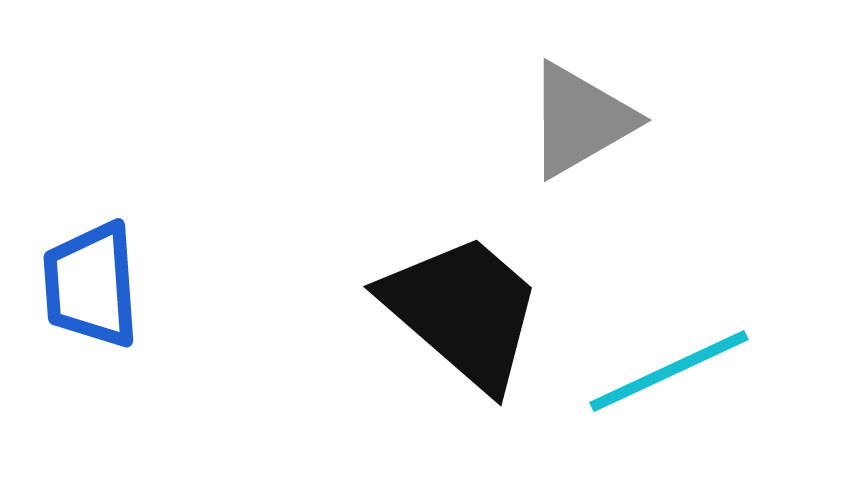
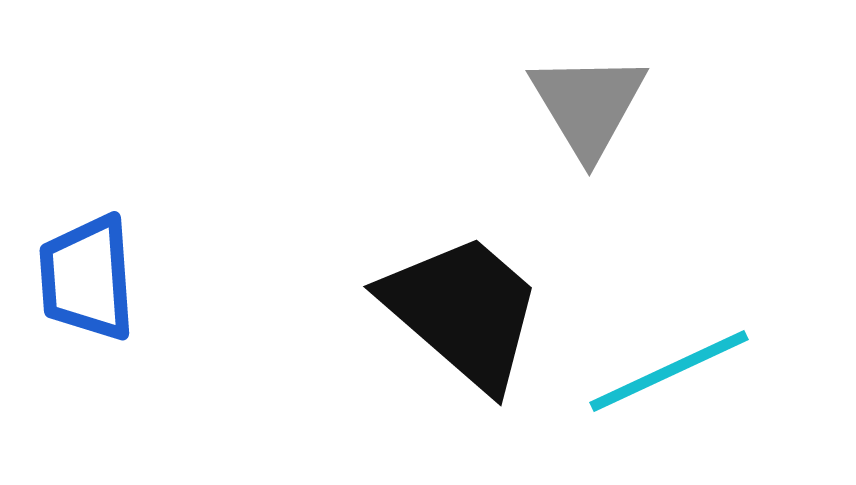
gray triangle: moved 8 px right, 15 px up; rotated 31 degrees counterclockwise
blue trapezoid: moved 4 px left, 7 px up
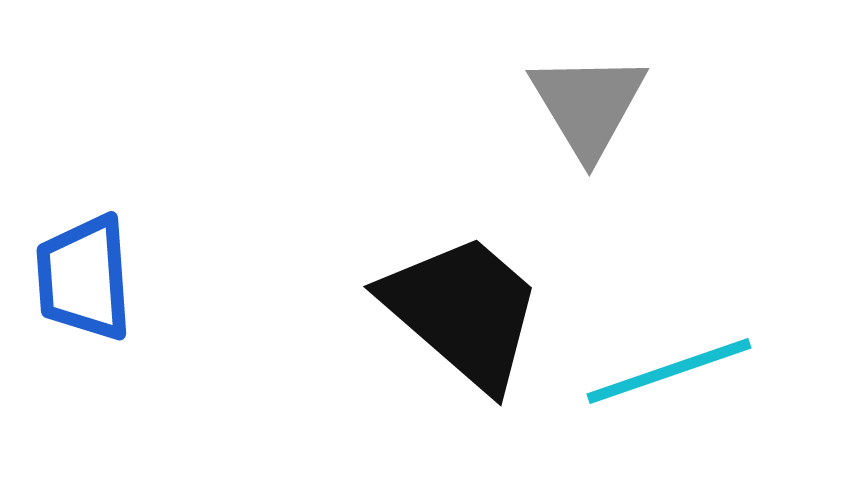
blue trapezoid: moved 3 px left
cyan line: rotated 6 degrees clockwise
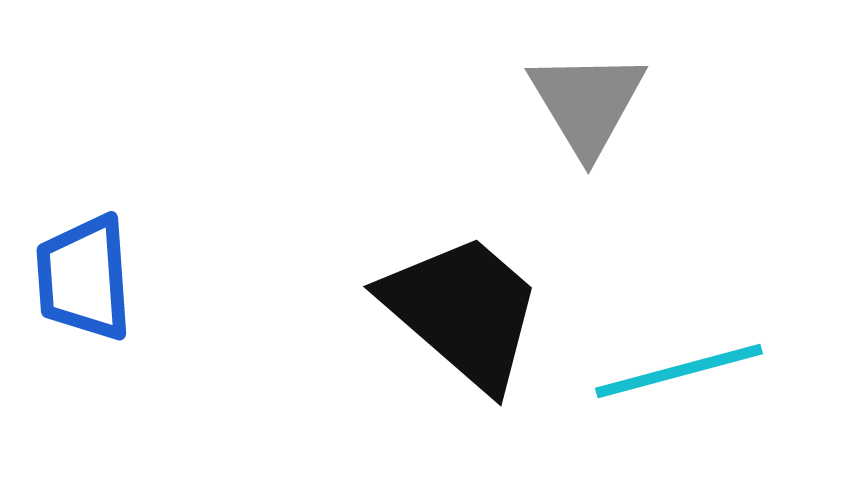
gray triangle: moved 1 px left, 2 px up
cyan line: moved 10 px right; rotated 4 degrees clockwise
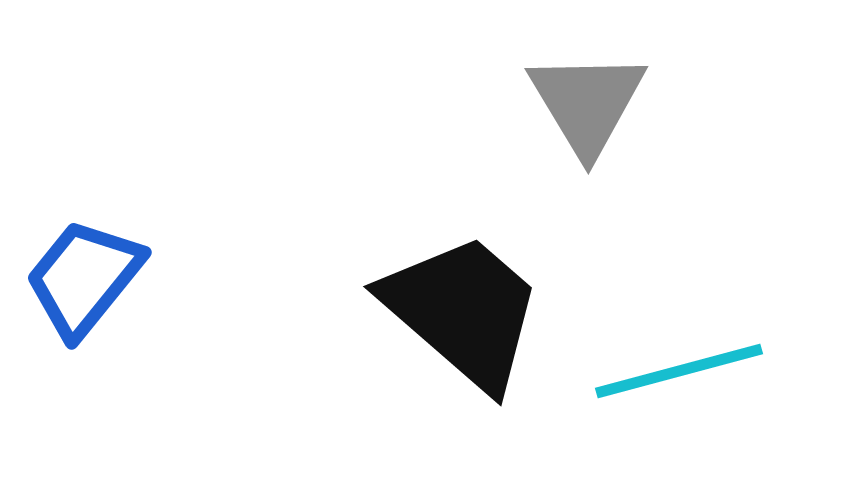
blue trapezoid: rotated 43 degrees clockwise
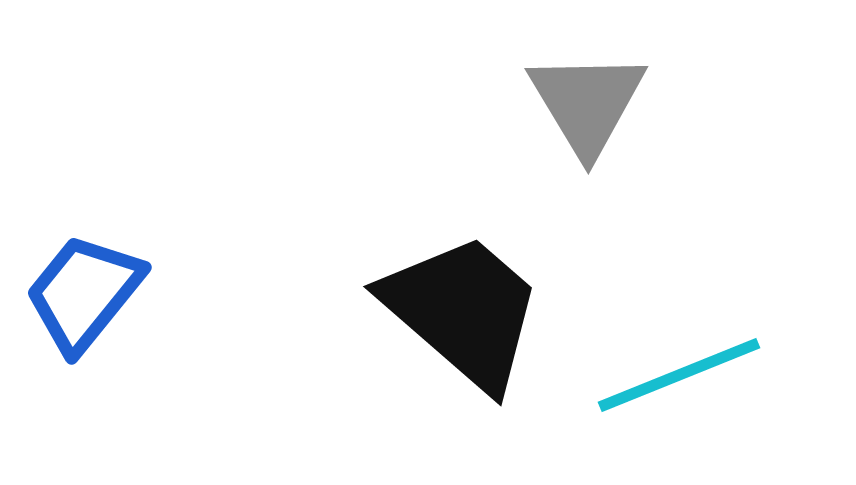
blue trapezoid: moved 15 px down
cyan line: moved 4 px down; rotated 7 degrees counterclockwise
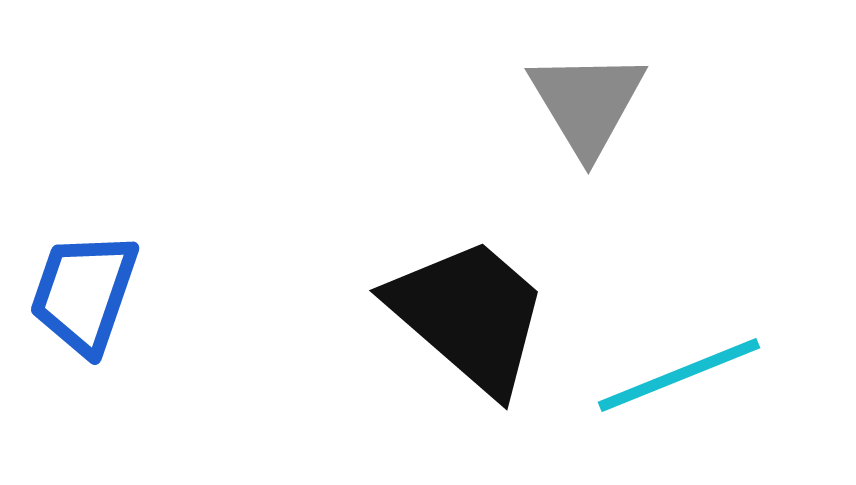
blue trapezoid: rotated 20 degrees counterclockwise
black trapezoid: moved 6 px right, 4 px down
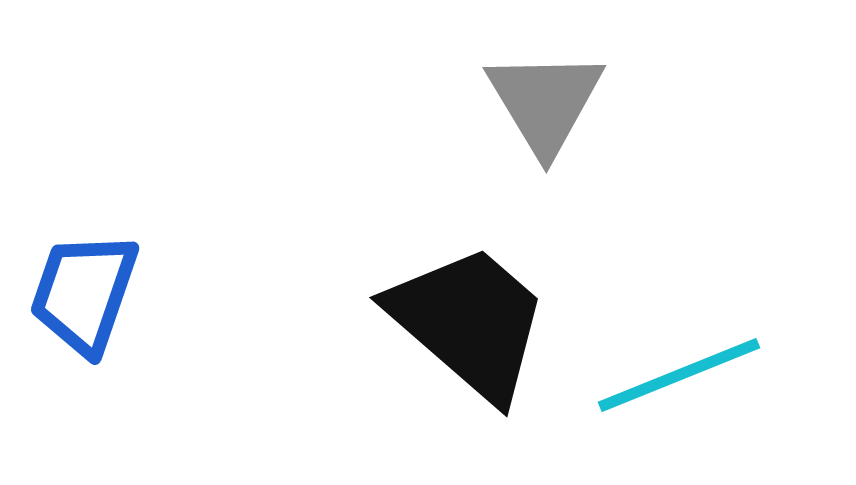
gray triangle: moved 42 px left, 1 px up
black trapezoid: moved 7 px down
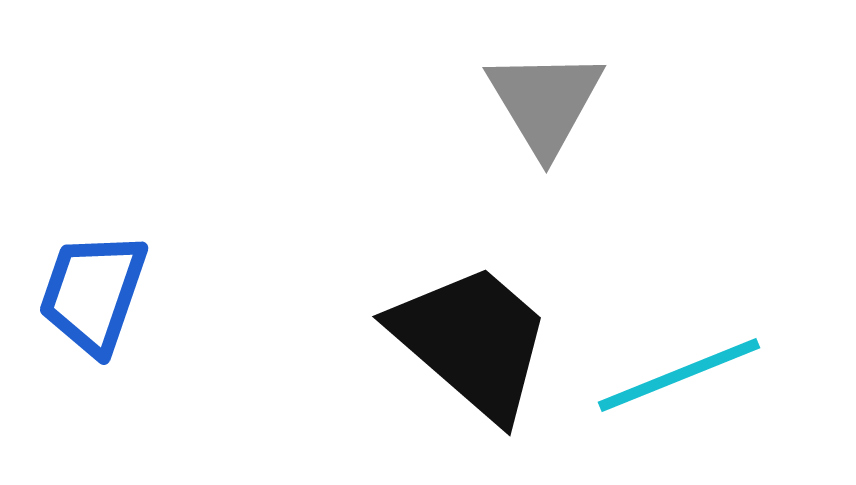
blue trapezoid: moved 9 px right
black trapezoid: moved 3 px right, 19 px down
